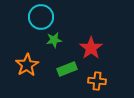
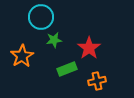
red star: moved 2 px left
orange star: moved 5 px left, 9 px up
orange cross: rotated 18 degrees counterclockwise
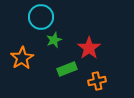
green star: rotated 14 degrees counterclockwise
orange star: moved 2 px down
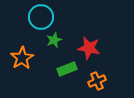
red star: rotated 25 degrees counterclockwise
orange cross: rotated 12 degrees counterclockwise
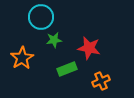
green star: rotated 14 degrees clockwise
orange cross: moved 4 px right
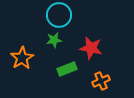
cyan circle: moved 18 px right, 2 px up
red star: moved 2 px right
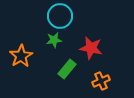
cyan circle: moved 1 px right, 1 px down
orange star: moved 1 px left, 2 px up
green rectangle: rotated 30 degrees counterclockwise
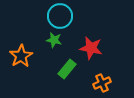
green star: rotated 21 degrees clockwise
orange cross: moved 1 px right, 2 px down
